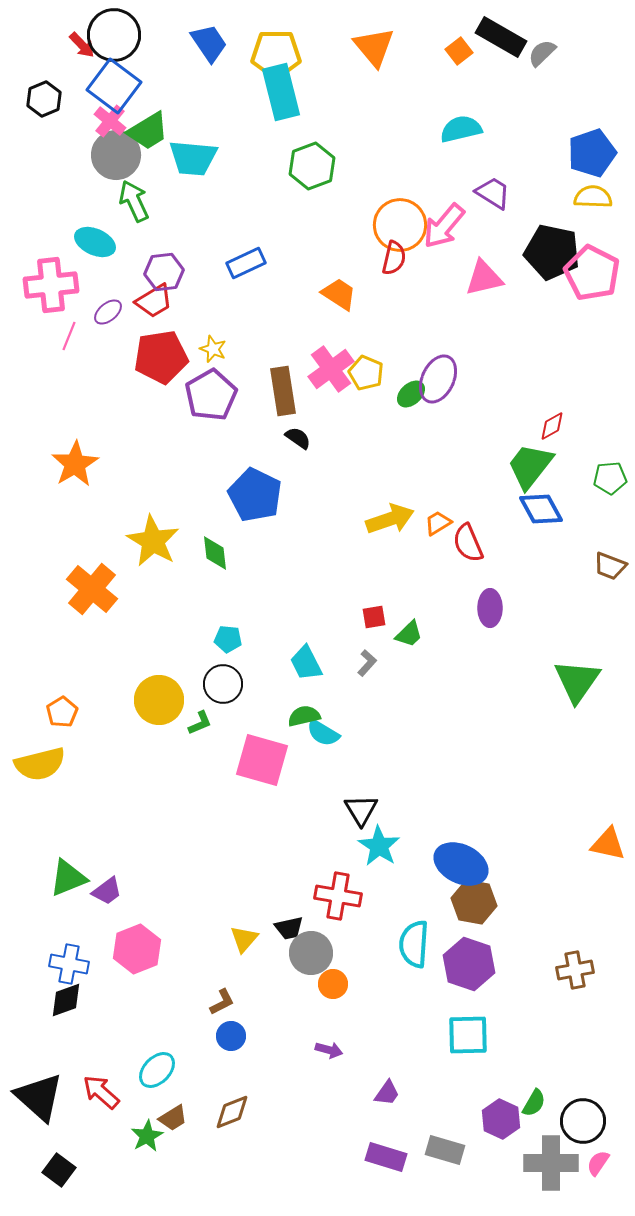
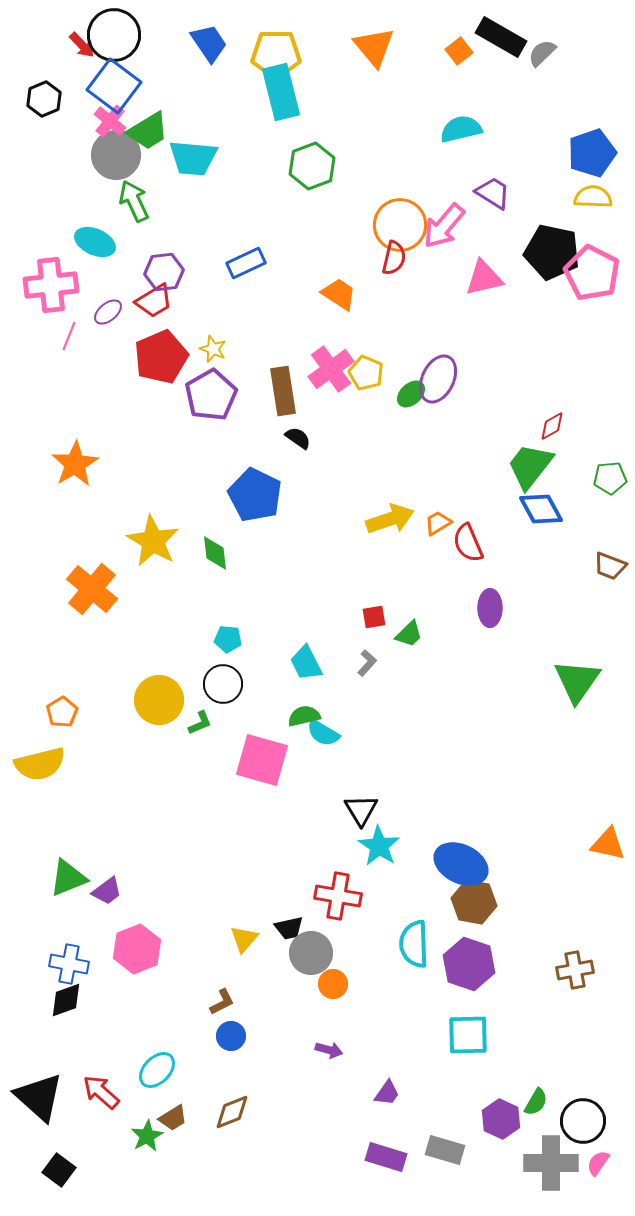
red pentagon at (161, 357): rotated 14 degrees counterclockwise
cyan semicircle at (414, 944): rotated 6 degrees counterclockwise
green semicircle at (534, 1103): moved 2 px right, 1 px up
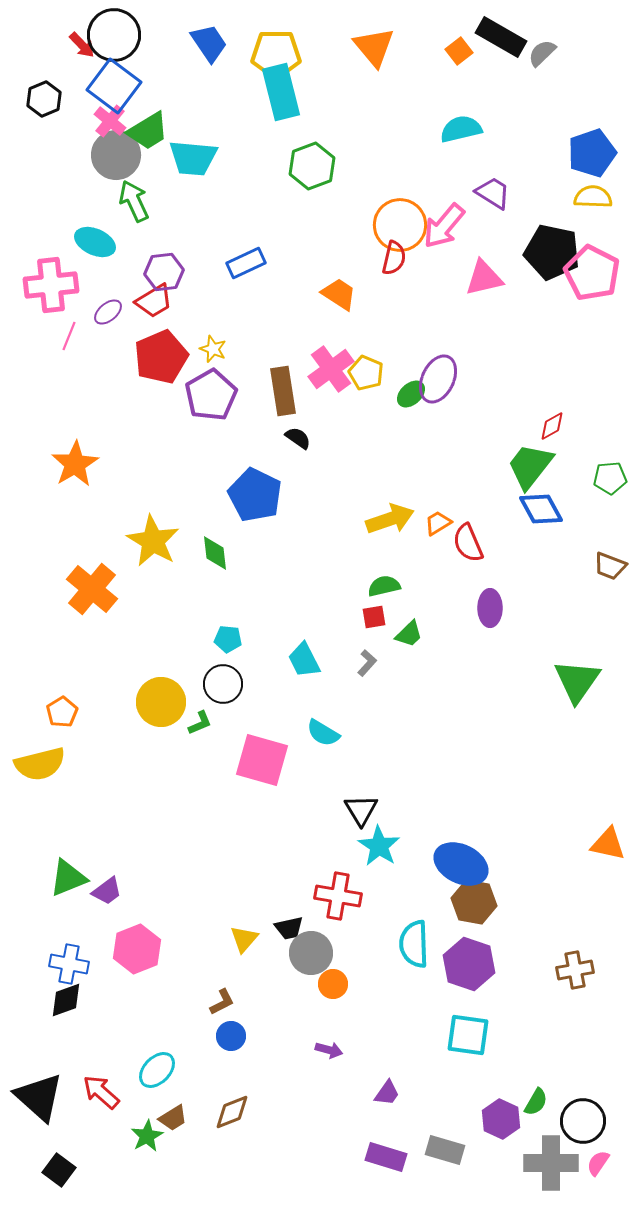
cyan trapezoid at (306, 663): moved 2 px left, 3 px up
yellow circle at (159, 700): moved 2 px right, 2 px down
green semicircle at (304, 716): moved 80 px right, 130 px up
cyan square at (468, 1035): rotated 9 degrees clockwise
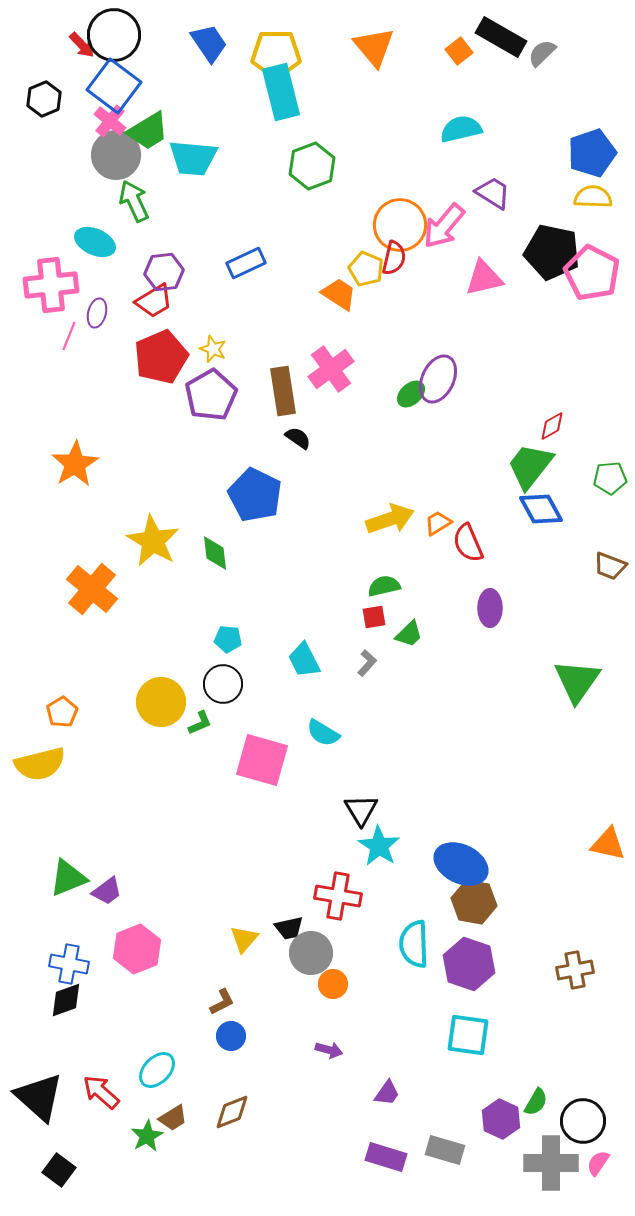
purple ellipse at (108, 312): moved 11 px left, 1 px down; rotated 36 degrees counterclockwise
yellow pentagon at (366, 373): moved 104 px up
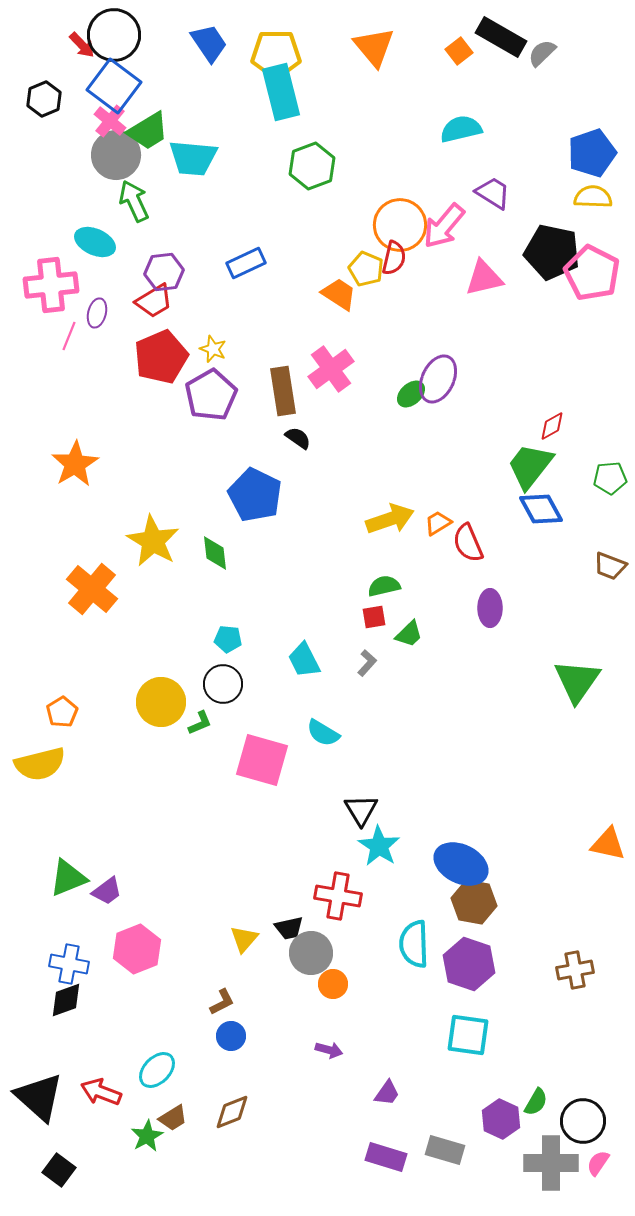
red arrow at (101, 1092): rotated 21 degrees counterclockwise
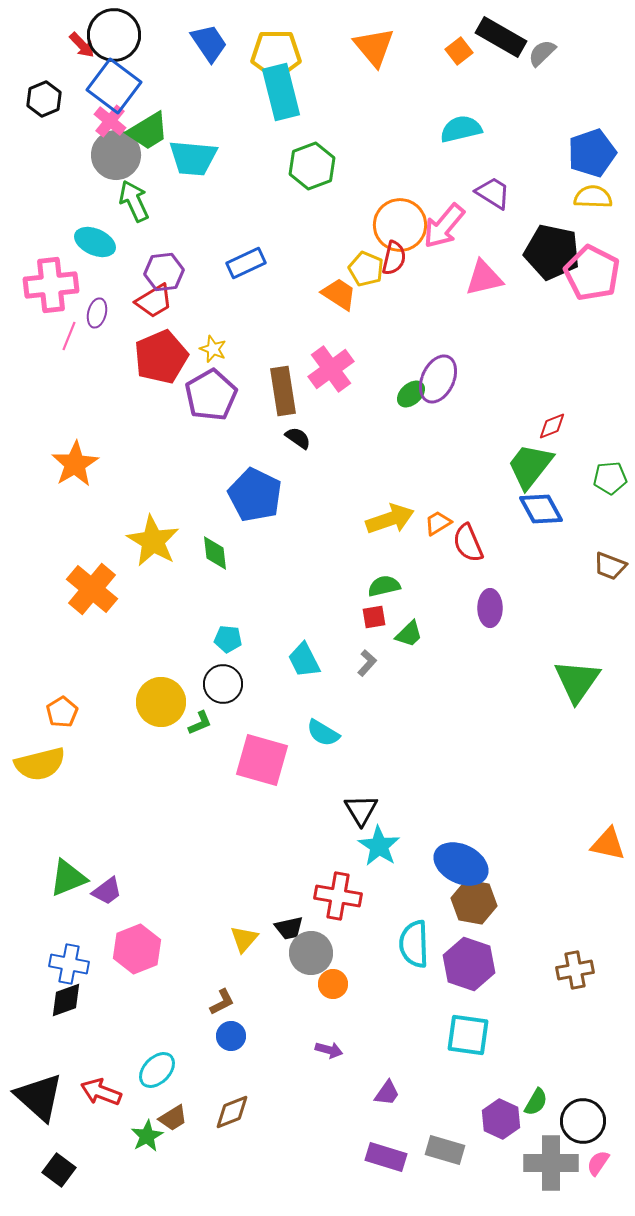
red diamond at (552, 426): rotated 8 degrees clockwise
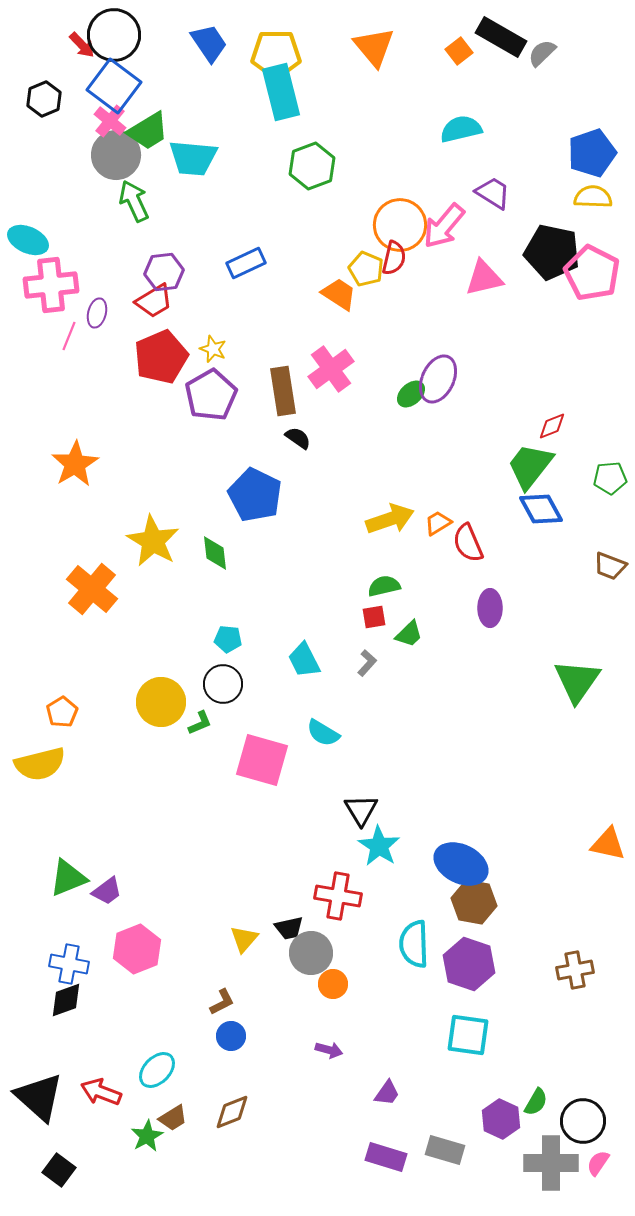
cyan ellipse at (95, 242): moved 67 px left, 2 px up
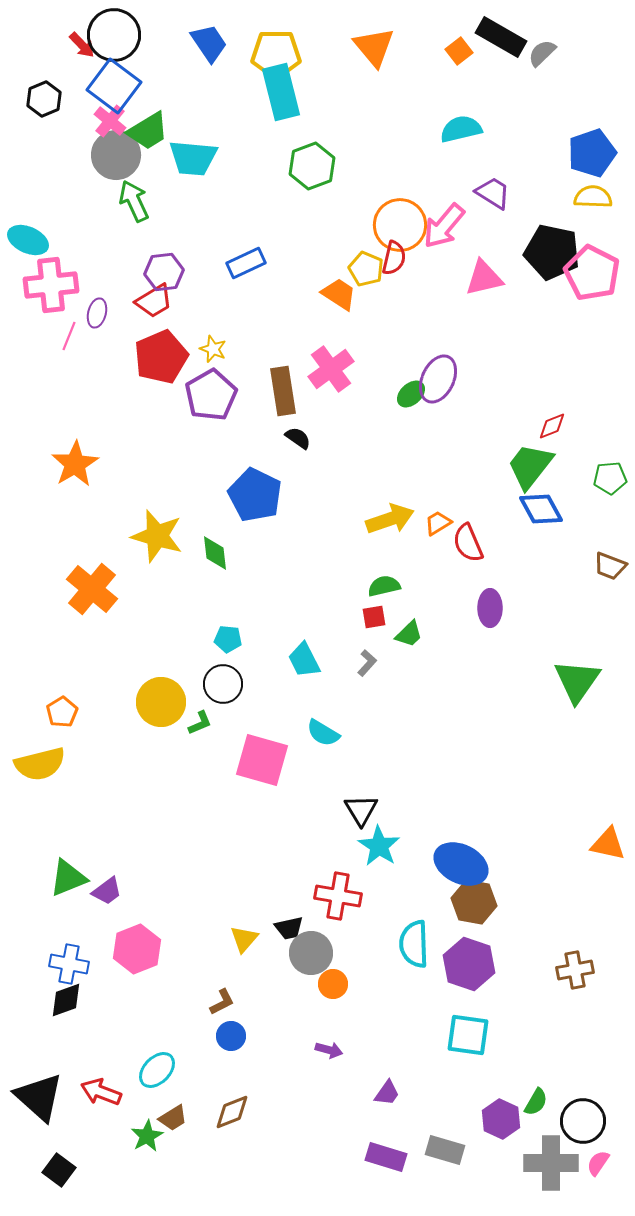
yellow star at (153, 541): moved 4 px right, 5 px up; rotated 14 degrees counterclockwise
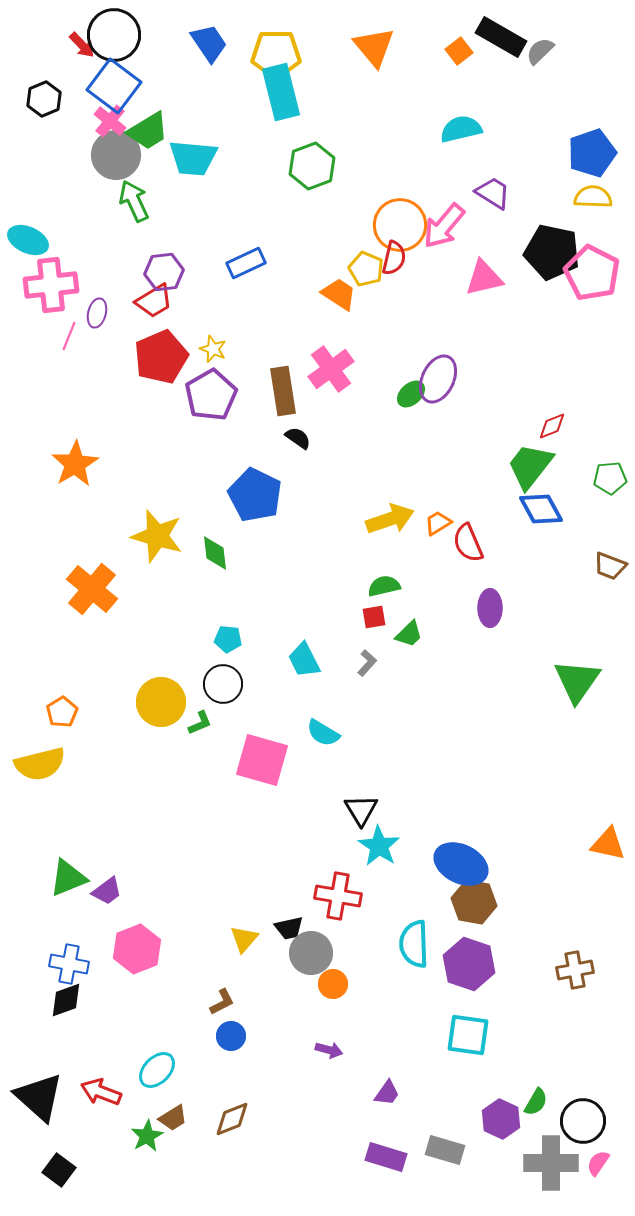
gray semicircle at (542, 53): moved 2 px left, 2 px up
brown diamond at (232, 1112): moved 7 px down
